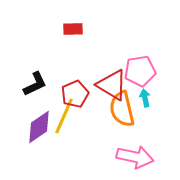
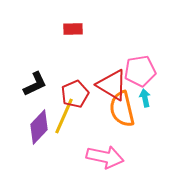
purple diamond: rotated 12 degrees counterclockwise
pink arrow: moved 30 px left
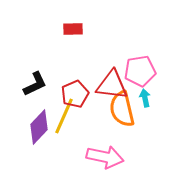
red triangle: rotated 24 degrees counterclockwise
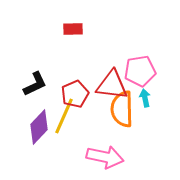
orange semicircle: rotated 12 degrees clockwise
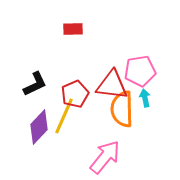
pink arrow: rotated 63 degrees counterclockwise
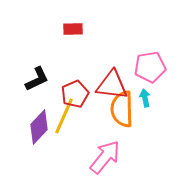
pink pentagon: moved 10 px right, 4 px up
black L-shape: moved 2 px right, 5 px up
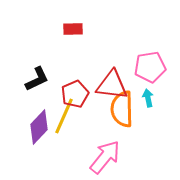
cyan arrow: moved 3 px right
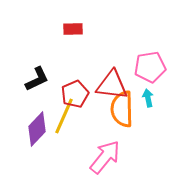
purple diamond: moved 2 px left, 2 px down
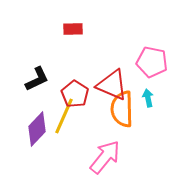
pink pentagon: moved 2 px right, 5 px up; rotated 20 degrees clockwise
red triangle: rotated 16 degrees clockwise
red pentagon: rotated 16 degrees counterclockwise
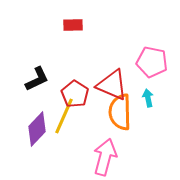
red rectangle: moved 4 px up
orange semicircle: moved 2 px left, 3 px down
pink arrow: rotated 24 degrees counterclockwise
